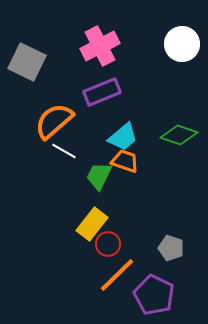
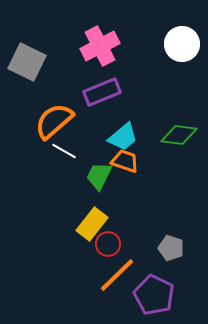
green diamond: rotated 12 degrees counterclockwise
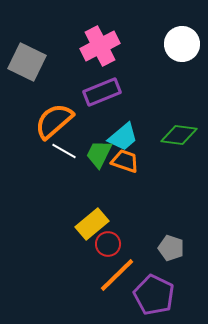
green trapezoid: moved 22 px up
yellow rectangle: rotated 12 degrees clockwise
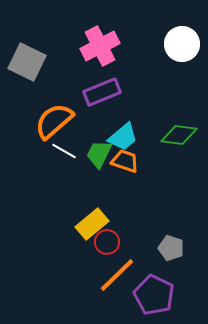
red circle: moved 1 px left, 2 px up
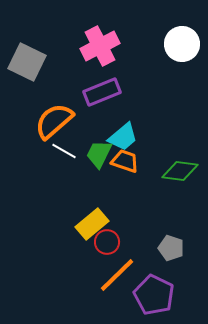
green diamond: moved 1 px right, 36 px down
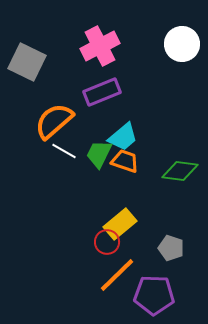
yellow rectangle: moved 28 px right
purple pentagon: rotated 24 degrees counterclockwise
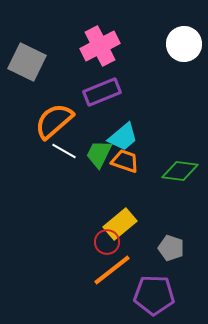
white circle: moved 2 px right
orange line: moved 5 px left, 5 px up; rotated 6 degrees clockwise
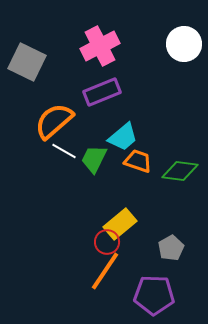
green trapezoid: moved 5 px left, 5 px down
orange trapezoid: moved 13 px right
gray pentagon: rotated 25 degrees clockwise
orange line: moved 7 px left, 1 px down; rotated 18 degrees counterclockwise
